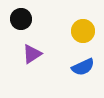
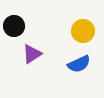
black circle: moved 7 px left, 7 px down
blue semicircle: moved 4 px left, 3 px up
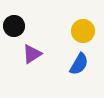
blue semicircle: rotated 35 degrees counterclockwise
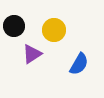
yellow circle: moved 29 px left, 1 px up
